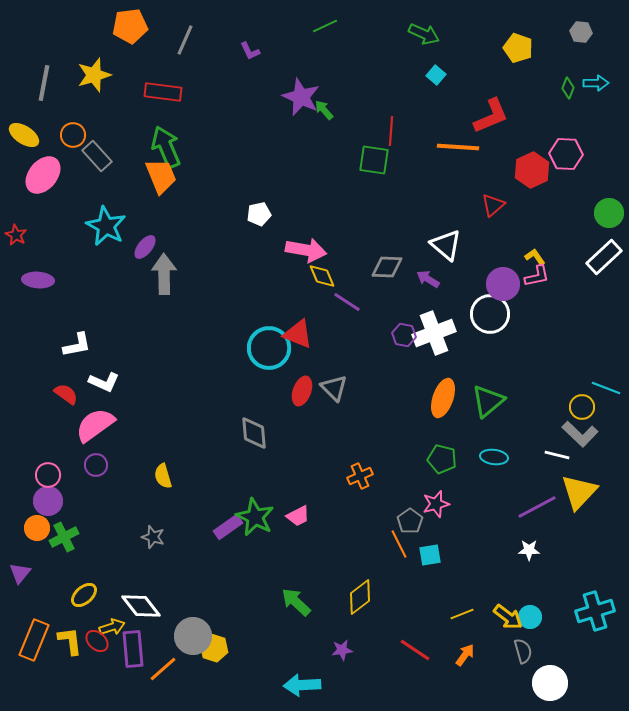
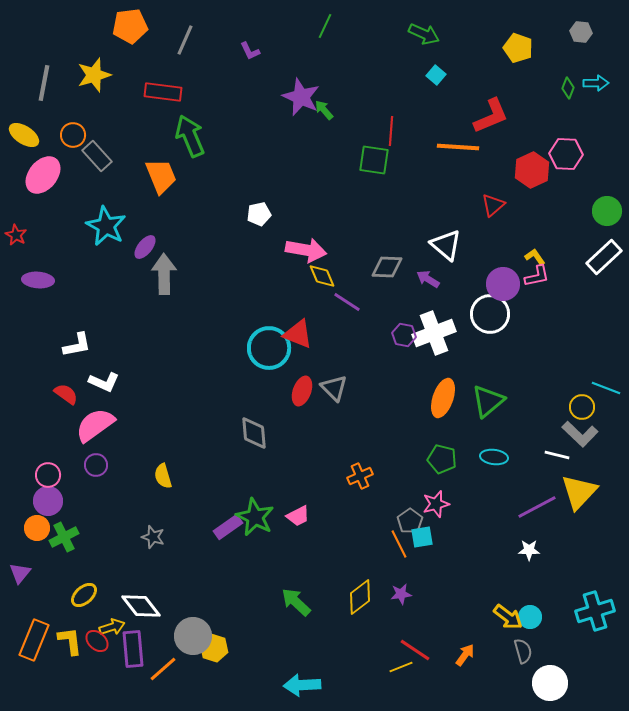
green line at (325, 26): rotated 40 degrees counterclockwise
green arrow at (166, 147): moved 24 px right, 11 px up
green circle at (609, 213): moved 2 px left, 2 px up
cyan square at (430, 555): moved 8 px left, 18 px up
yellow line at (462, 614): moved 61 px left, 53 px down
purple star at (342, 650): moved 59 px right, 56 px up
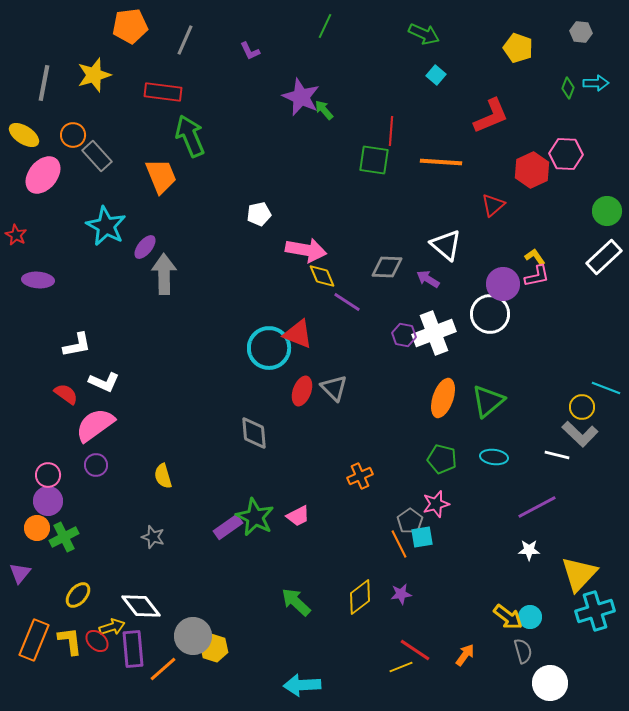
orange line at (458, 147): moved 17 px left, 15 px down
yellow triangle at (579, 492): moved 82 px down
yellow ellipse at (84, 595): moved 6 px left; rotated 8 degrees counterclockwise
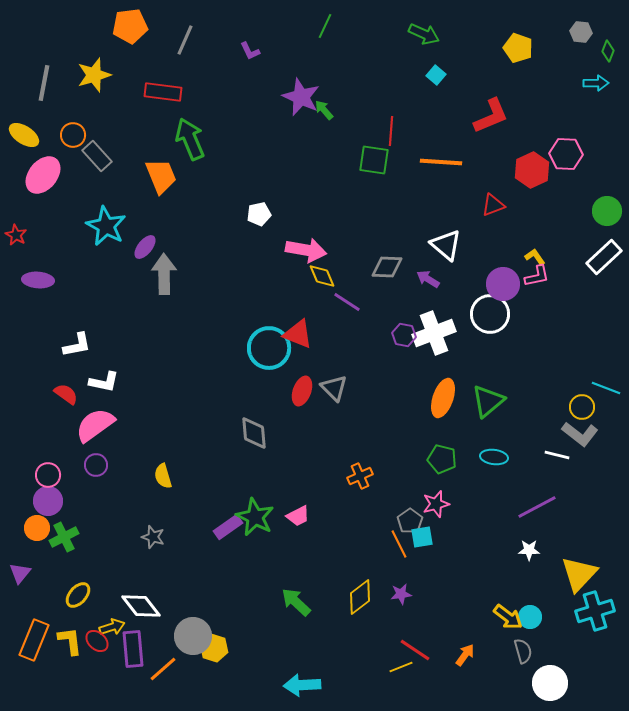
green diamond at (568, 88): moved 40 px right, 37 px up
green arrow at (190, 136): moved 3 px down
red triangle at (493, 205): rotated 20 degrees clockwise
white L-shape at (104, 382): rotated 12 degrees counterclockwise
gray L-shape at (580, 434): rotated 6 degrees counterclockwise
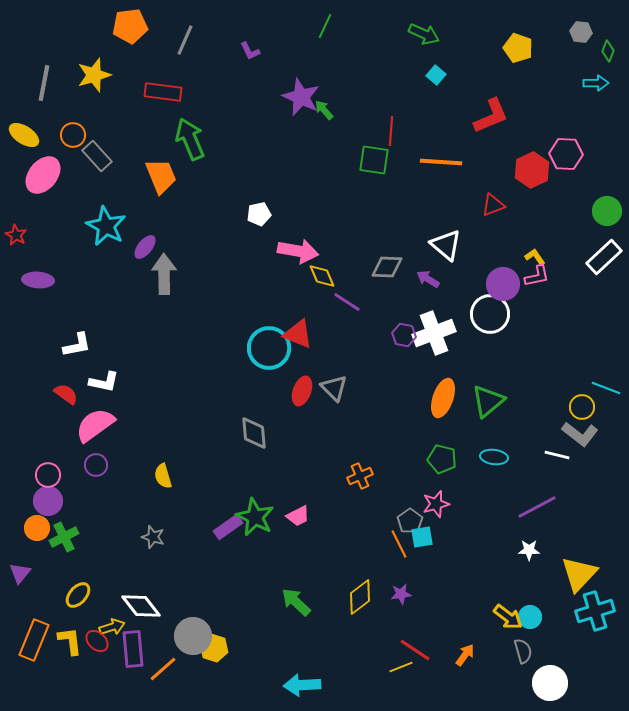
pink arrow at (306, 250): moved 8 px left, 1 px down
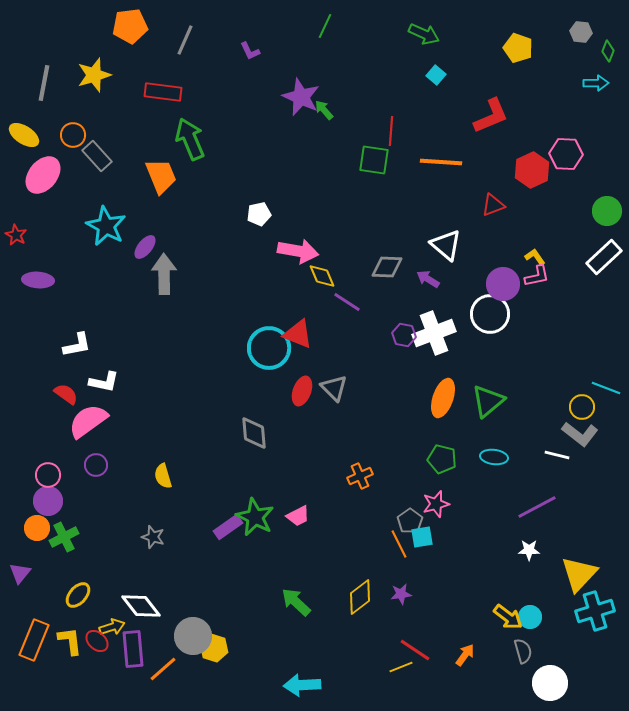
pink semicircle at (95, 425): moved 7 px left, 4 px up
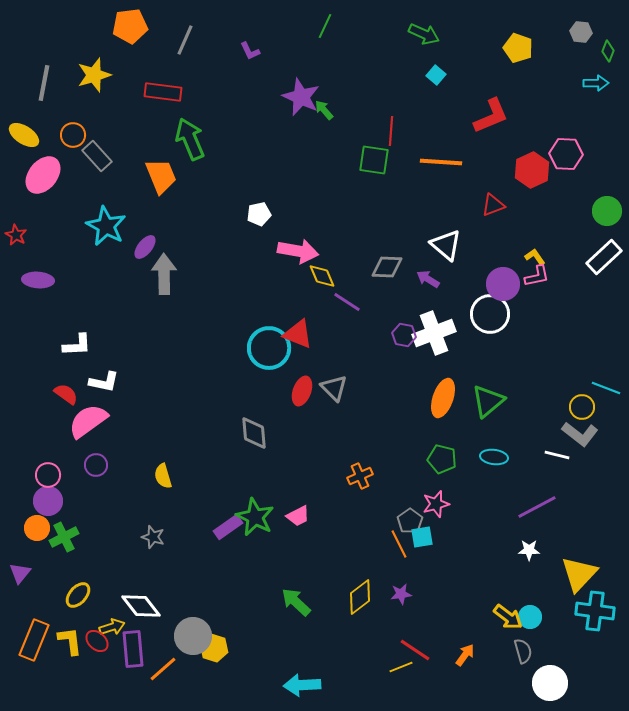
white L-shape at (77, 345): rotated 8 degrees clockwise
cyan cross at (595, 611): rotated 24 degrees clockwise
